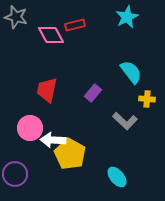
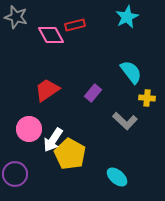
red trapezoid: rotated 44 degrees clockwise
yellow cross: moved 1 px up
pink circle: moved 1 px left, 1 px down
white arrow: rotated 60 degrees counterclockwise
cyan ellipse: rotated 10 degrees counterclockwise
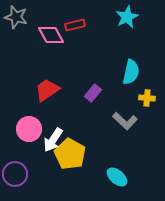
cyan semicircle: rotated 50 degrees clockwise
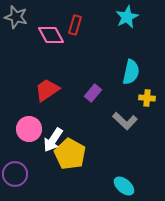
red rectangle: rotated 60 degrees counterclockwise
cyan ellipse: moved 7 px right, 9 px down
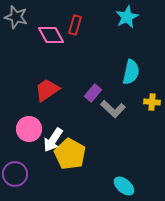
yellow cross: moved 5 px right, 4 px down
gray L-shape: moved 12 px left, 12 px up
